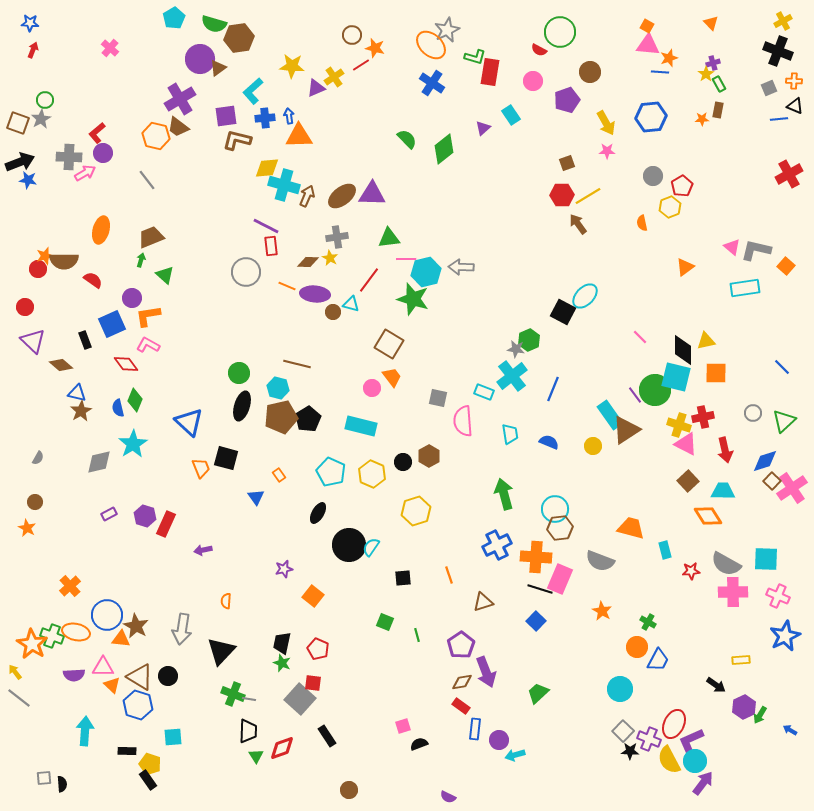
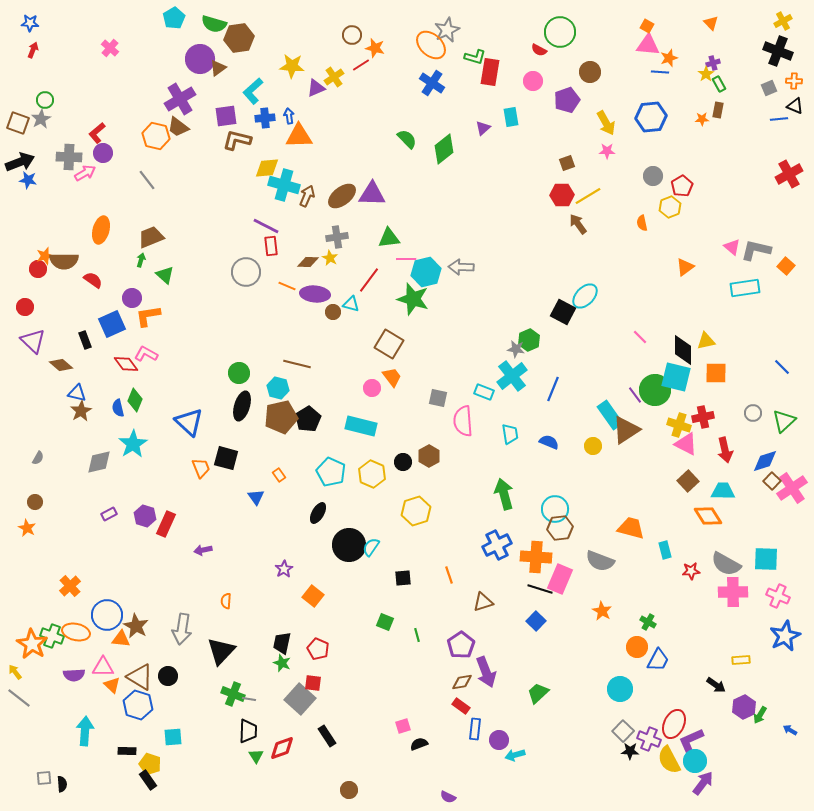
cyan rectangle at (511, 115): moved 2 px down; rotated 24 degrees clockwise
pink L-shape at (148, 345): moved 2 px left, 9 px down
purple star at (284, 569): rotated 18 degrees counterclockwise
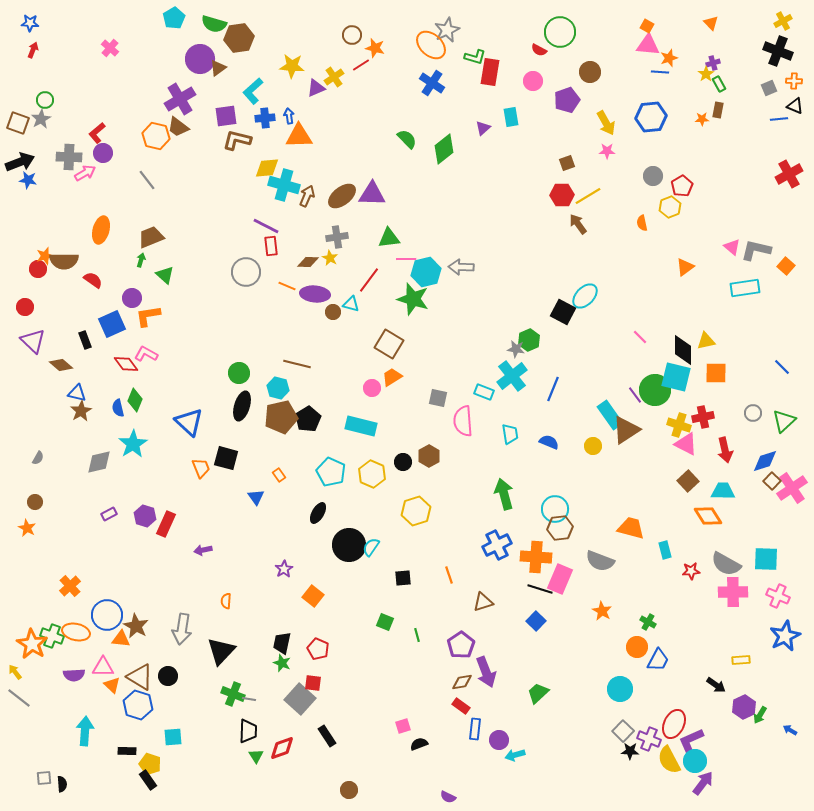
orange trapezoid at (392, 377): rotated 85 degrees counterclockwise
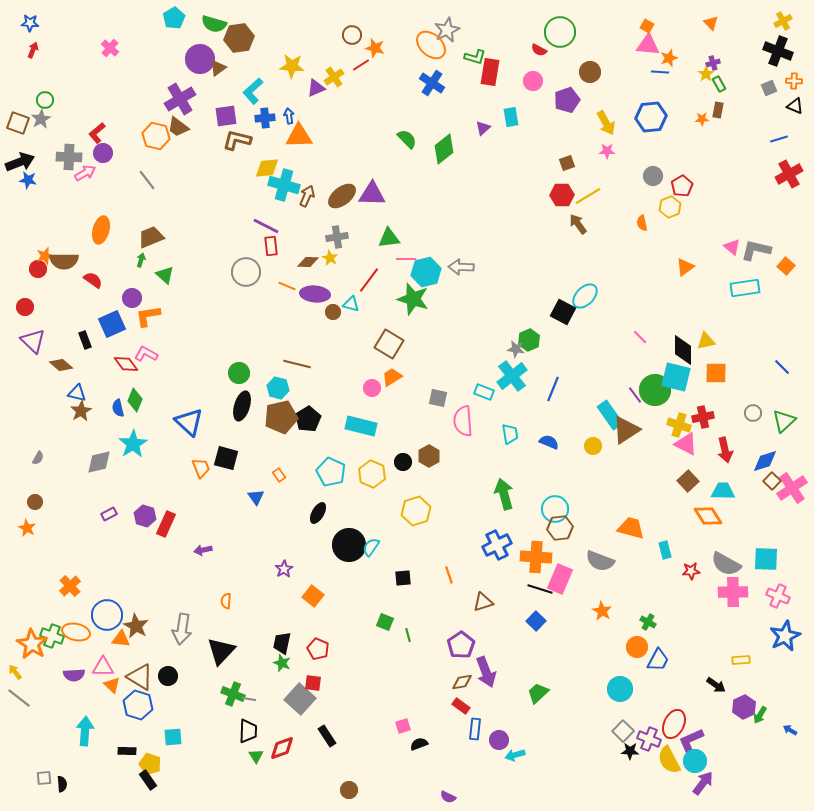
blue line at (779, 119): moved 20 px down; rotated 12 degrees counterclockwise
green line at (417, 635): moved 9 px left
